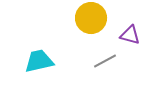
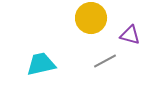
cyan trapezoid: moved 2 px right, 3 px down
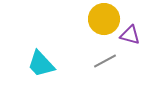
yellow circle: moved 13 px right, 1 px down
cyan trapezoid: rotated 120 degrees counterclockwise
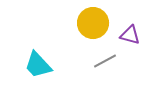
yellow circle: moved 11 px left, 4 px down
cyan trapezoid: moved 3 px left, 1 px down
